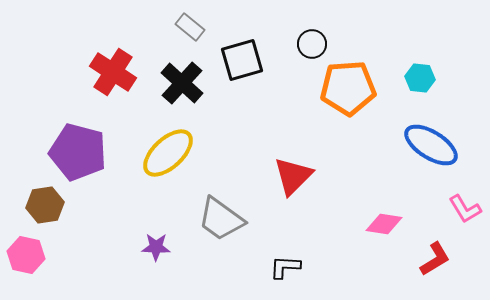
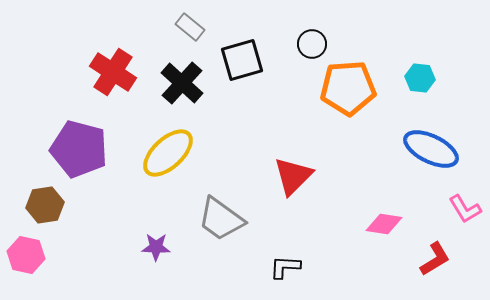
blue ellipse: moved 4 px down; rotated 6 degrees counterclockwise
purple pentagon: moved 1 px right, 3 px up
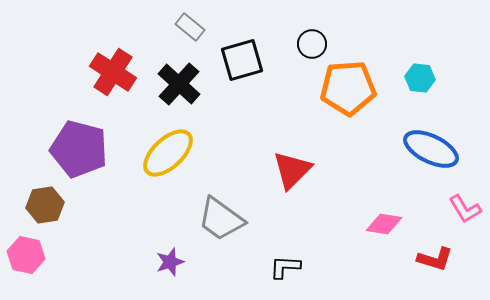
black cross: moved 3 px left, 1 px down
red triangle: moved 1 px left, 6 px up
purple star: moved 14 px right, 15 px down; rotated 20 degrees counterclockwise
red L-shape: rotated 48 degrees clockwise
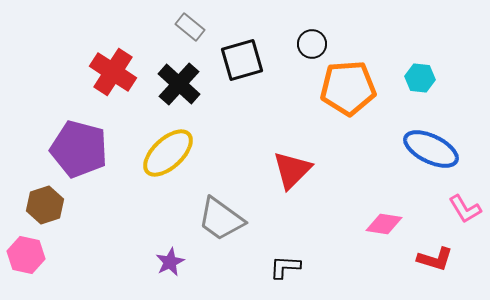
brown hexagon: rotated 9 degrees counterclockwise
purple star: rotated 8 degrees counterclockwise
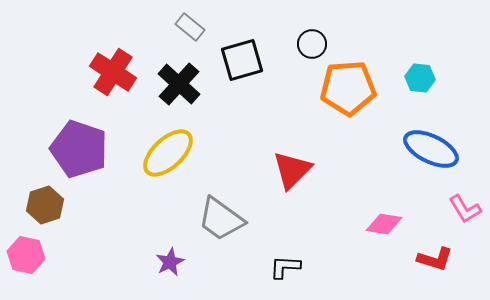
purple pentagon: rotated 4 degrees clockwise
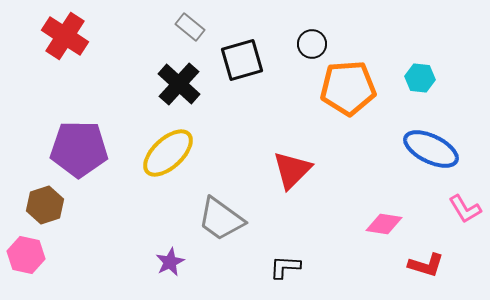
red cross: moved 48 px left, 36 px up
purple pentagon: rotated 18 degrees counterclockwise
red L-shape: moved 9 px left, 6 px down
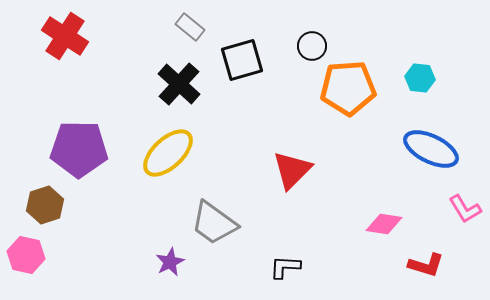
black circle: moved 2 px down
gray trapezoid: moved 7 px left, 4 px down
